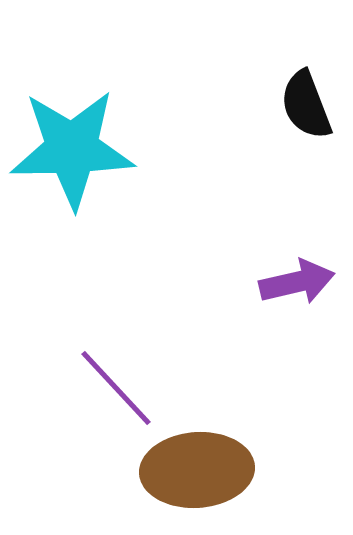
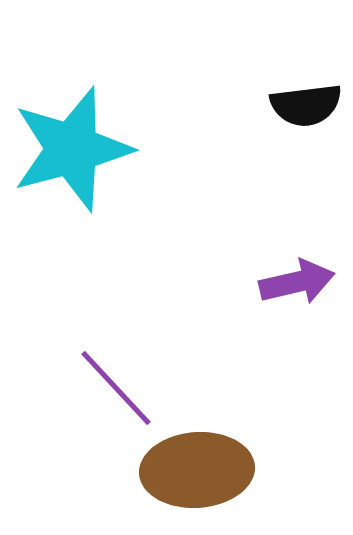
black semicircle: rotated 76 degrees counterclockwise
cyan star: rotated 14 degrees counterclockwise
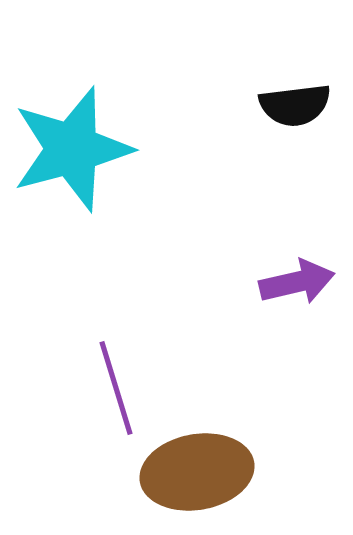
black semicircle: moved 11 px left
purple line: rotated 26 degrees clockwise
brown ellipse: moved 2 px down; rotated 6 degrees counterclockwise
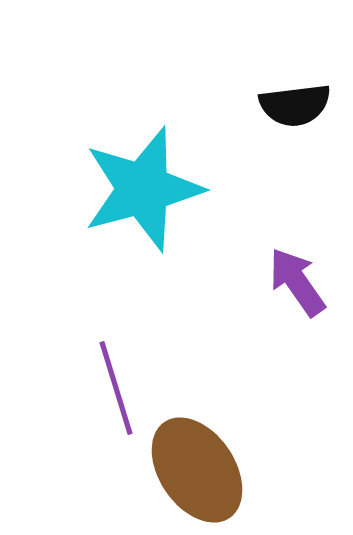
cyan star: moved 71 px right, 40 px down
purple arrow: rotated 112 degrees counterclockwise
brown ellipse: moved 2 px up; rotated 66 degrees clockwise
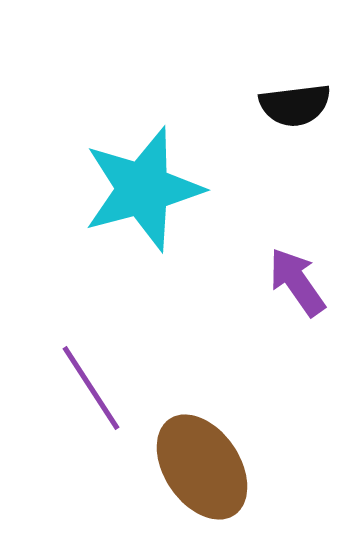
purple line: moved 25 px left; rotated 16 degrees counterclockwise
brown ellipse: moved 5 px right, 3 px up
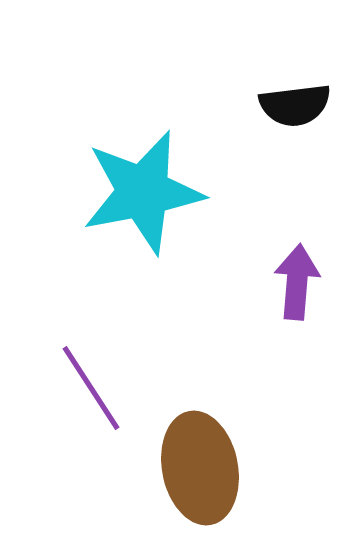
cyan star: moved 3 px down; rotated 4 degrees clockwise
purple arrow: rotated 40 degrees clockwise
brown ellipse: moved 2 px left, 1 px down; rotated 23 degrees clockwise
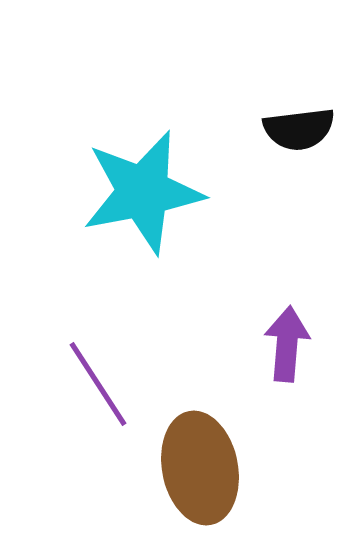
black semicircle: moved 4 px right, 24 px down
purple arrow: moved 10 px left, 62 px down
purple line: moved 7 px right, 4 px up
